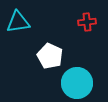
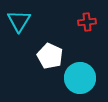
cyan triangle: moved 1 px right, 1 px up; rotated 50 degrees counterclockwise
cyan circle: moved 3 px right, 5 px up
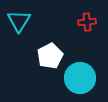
white pentagon: rotated 20 degrees clockwise
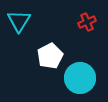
red cross: rotated 18 degrees counterclockwise
